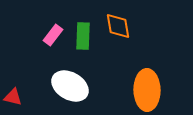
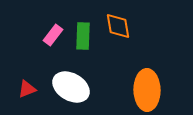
white ellipse: moved 1 px right, 1 px down
red triangle: moved 14 px right, 8 px up; rotated 36 degrees counterclockwise
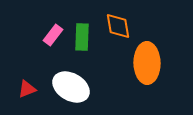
green rectangle: moved 1 px left, 1 px down
orange ellipse: moved 27 px up
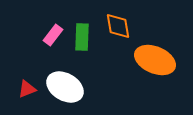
orange ellipse: moved 8 px right, 3 px up; rotated 66 degrees counterclockwise
white ellipse: moved 6 px left
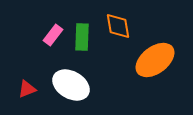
orange ellipse: rotated 60 degrees counterclockwise
white ellipse: moved 6 px right, 2 px up
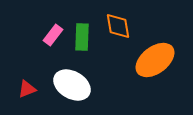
white ellipse: moved 1 px right
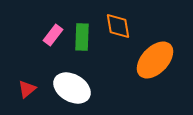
orange ellipse: rotated 9 degrees counterclockwise
white ellipse: moved 3 px down
red triangle: rotated 18 degrees counterclockwise
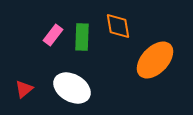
red triangle: moved 3 px left
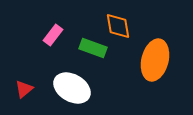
green rectangle: moved 11 px right, 11 px down; rotated 72 degrees counterclockwise
orange ellipse: rotated 30 degrees counterclockwise
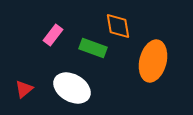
orange ellipse: moved 2 px left, 1 px down
